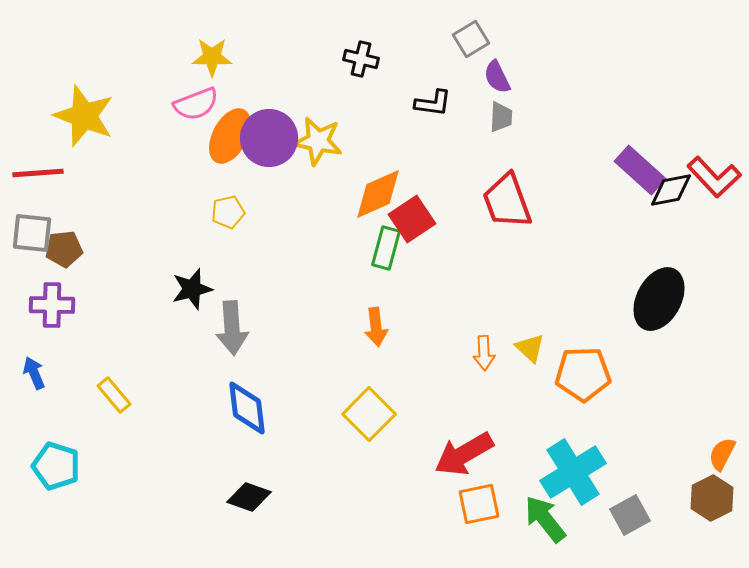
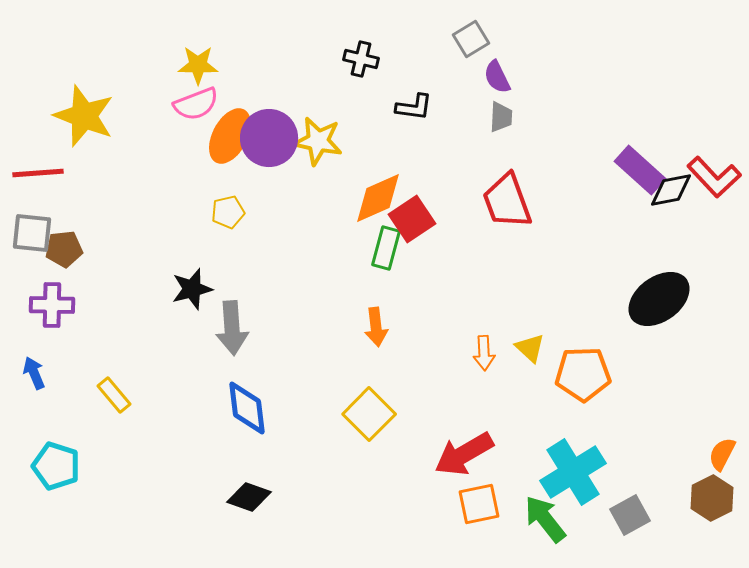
yellow star at (212, 57): moved 14 px left, 8 px down
black L-shape at (433, 103): moved 19 px left, 4 px down
orange diamond at (378, 194): moved 4 px down
black ellipse at (659, 299): rotated 26 degrees clockwise
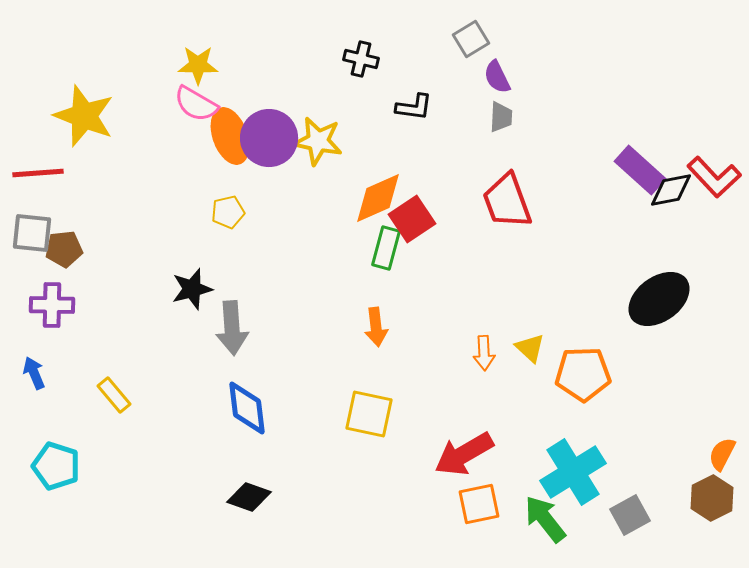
pink semicircle at (196, 104): rotated 51 degrees clockwise
orange ellipse at (230, 136): rotated 48 degrees counterclockwise
yellow square at (369, 414): rotated 33 degrees counterclockwise
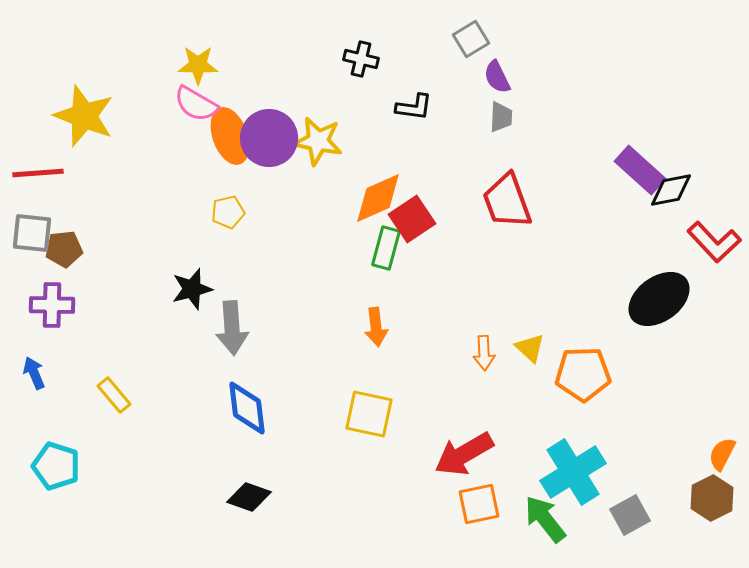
red L-shape at (714, 177): moved 65 px down
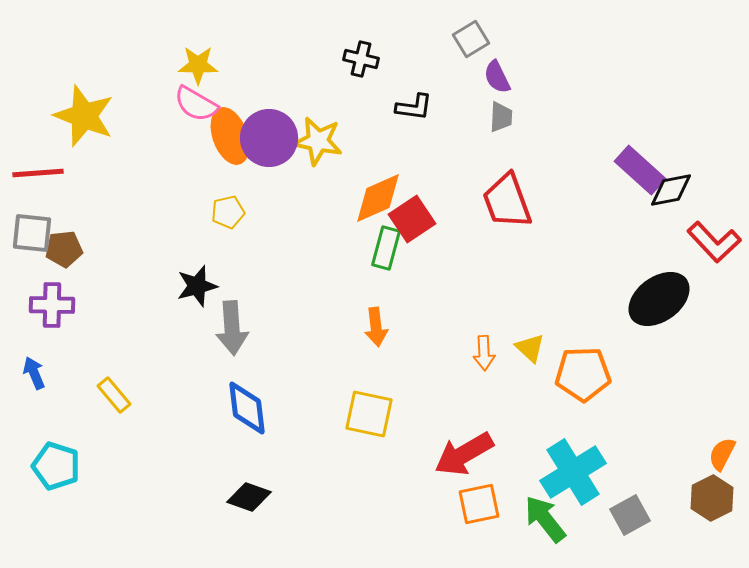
black star at (192, 289): moved 5 px right, 3 px up
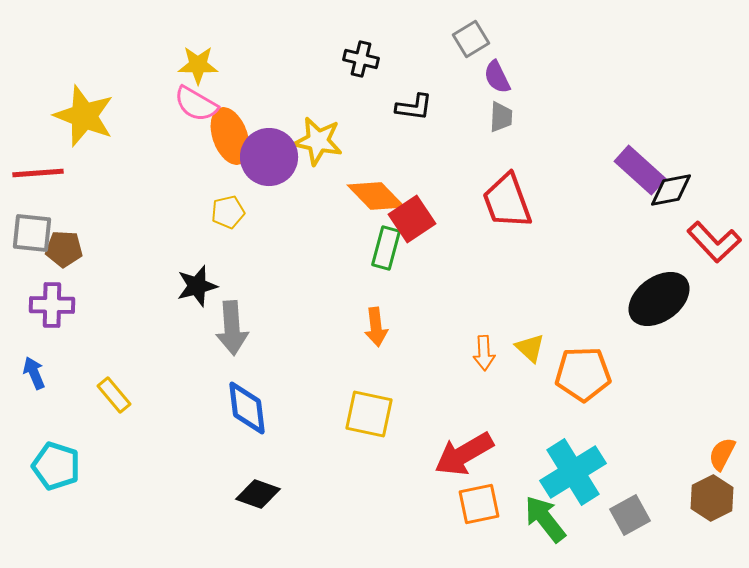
purple circle at (269, 138): moved 19 px down
orange diamond at (378, 198): moved 2 px left, 2 px up; rotated 70 degrees clockwise
brown pentagon at (64, 249): rotated 9 degrees clockwise
black diamond at (249, 497): moved 9 px right, 3 px up
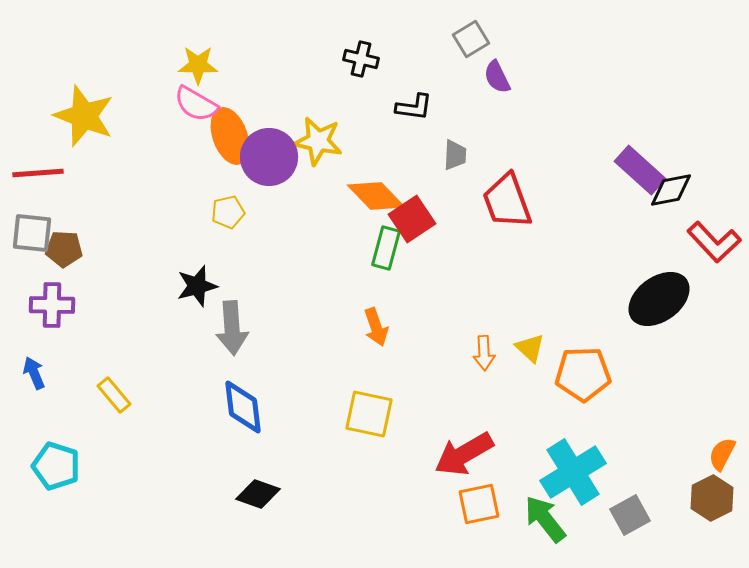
gray trapezoid at (501, 117): moved 46 px left, 38 px down
orange arrow at (376, 327): rotated 12 degrees counterclockwise
blue diamond at (247, 408): moved 4 px left, 1 px up
